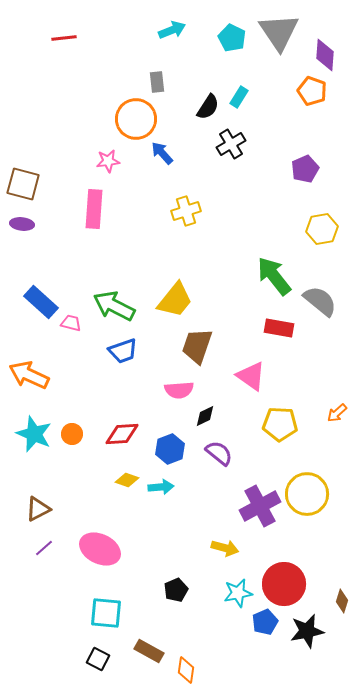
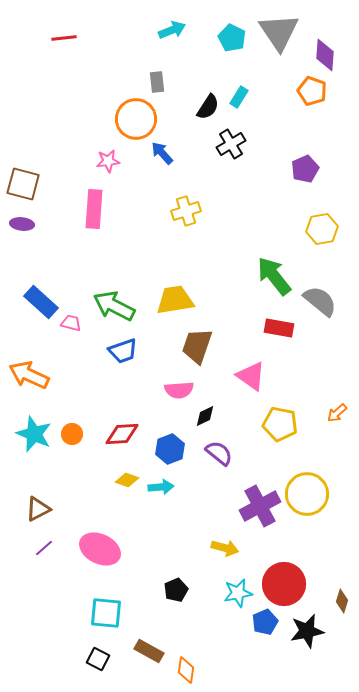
yellow trapezoid at (175, 300): rotated 138 degrees counterclockwise
yellow pentagon at (280, 424): rotated 8 degrees clockwise
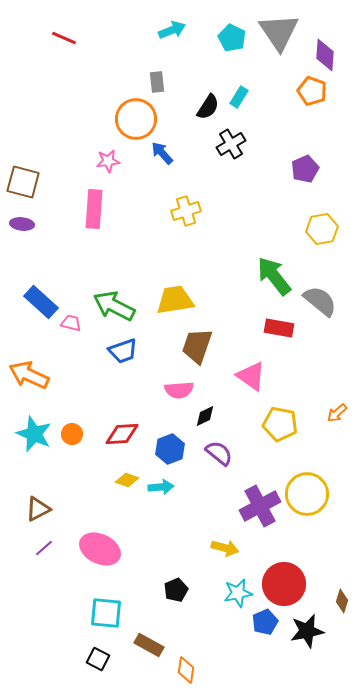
red line at (64, 38): rotated 30 degrees clockwise
brown square at (23, 184): moved 2 px up
brown rectangle at (149, 651): moved 6 px up
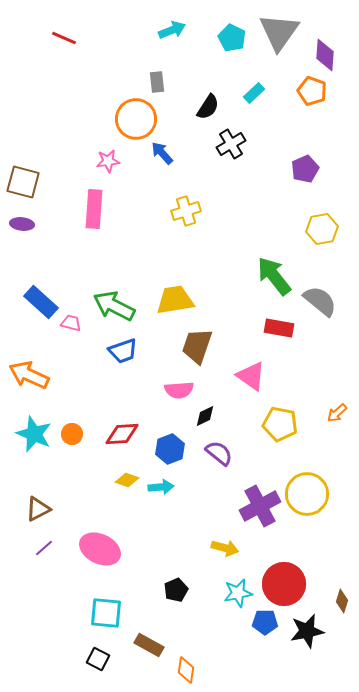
gray triangle at (279, 32): rotated 9 degrees clockwise
cyan rectangle at (239, 97): moved 15 px right, 4 px up; rotated 15 degrees clockwise
blue pentagon at (265, 622): rotated 25 degrees clockwise
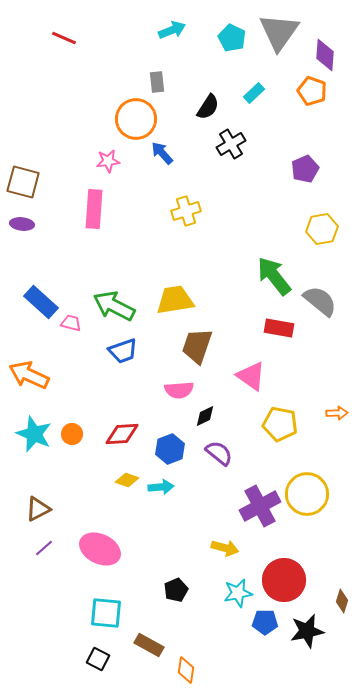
orange arrow at (337, 413): rotated 140 degrees counterclockwise
red circle at (284, 584): moved 4 px up
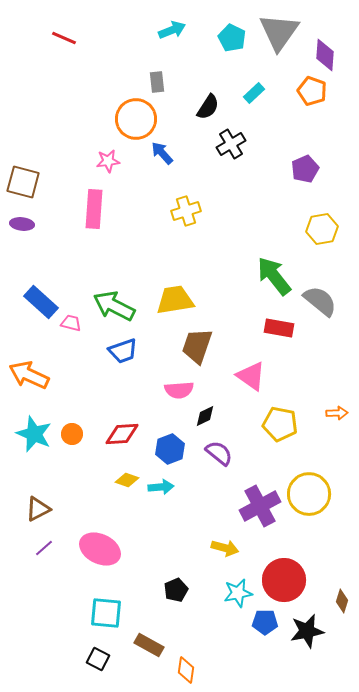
yellow circle at (307, 494): moved 2 px right
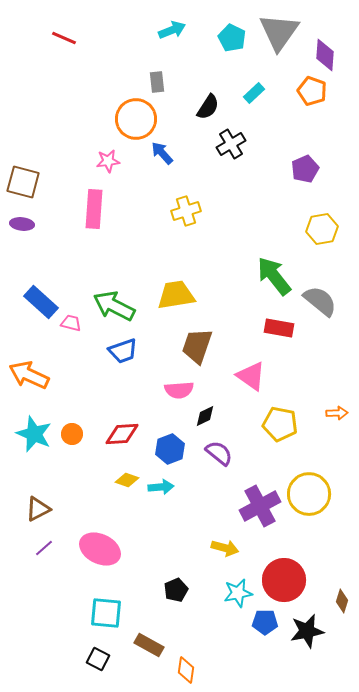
yellow trapezoid at (175, 300): moved 1 px right, 5 px up
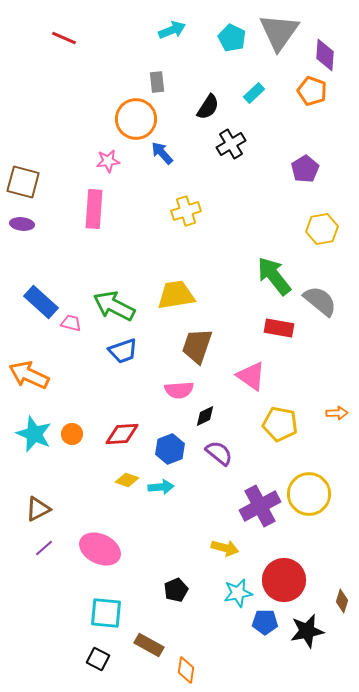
purple pentagon at (305, 169): rotated 8 degrees counterclockwise
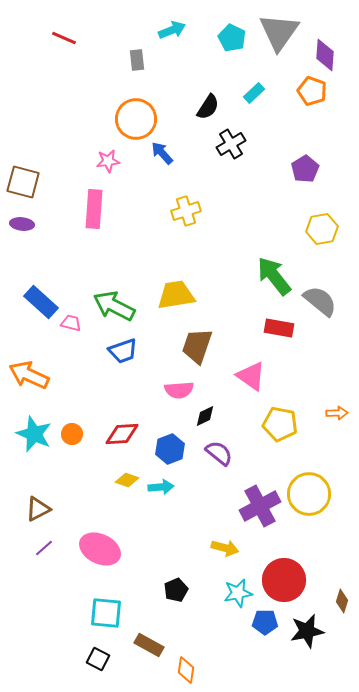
gray rectangle at (157, 82): moved 20 px left, 22 px up
